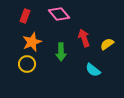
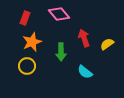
red rectangle: moved 2 px down
yellow circle: moved 2 px down
cyan semicircle: moved 8 px left, 2 px down
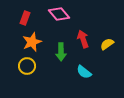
red arrow: moved 1 px left, 1 px down
cyan semicircle: moved 1 px left
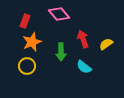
red rectangle: moved 3 px down
yellow semicircle: moved 1 px left
cyan semicircle: moved 5 px up
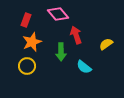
pink diamond: moved 1 px left
red rectangle: moved 1 px right, 1 px up
red arrow: moved 7 px left, 4 px up
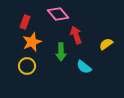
red rectangle: moved 1 px left, 2 px down
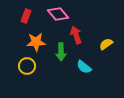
red rectangle: moved 1 px right, 6 px up
orange star: moved 4 px right; rotated 18 degrees clockwise
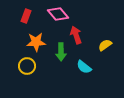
yellow semicircle: moved 1 px left, 1 px down
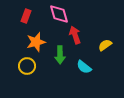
pink diamond: moved 1 px right; rotated 25 degrees clockwise
red arrow: moved 1 px left
orange star: rotated 12 degrees counterclockwise
green arrow: moved 1 px left, 3 px down
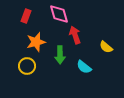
yellow semicircle: moved 1 px right, 2 px down; rotated 104 degrees counterclockwise
